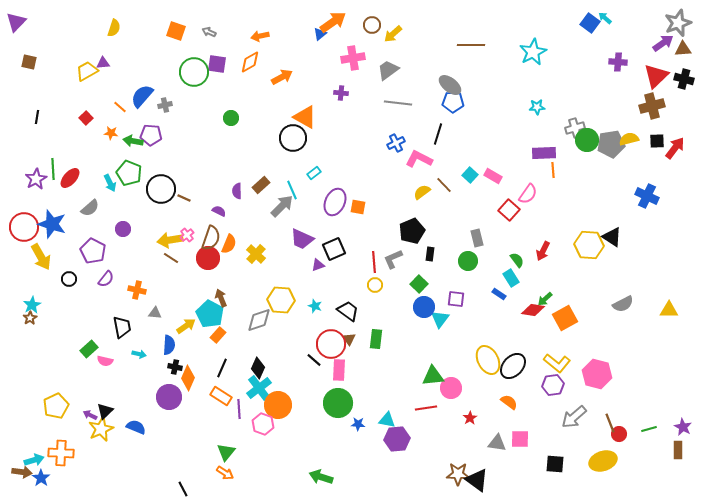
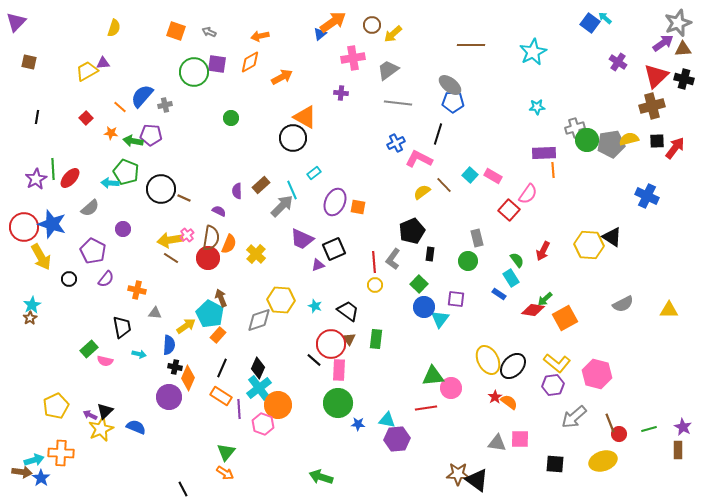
purple cross at (618, 62): rotated 30 degrees clockwise
green pentagon at (129, 173): moved 3 px left, 1 px up
cyan arrow at (110, 183): rotated 120 degrees clockwise
brown semicircle at (211, 238): rotated 10 degrees counterclockwise
gray L-shape at (393, 259): rotated 30 degrees counterclockwise
red star at (470, 418): moved 25 px right, 21 px up
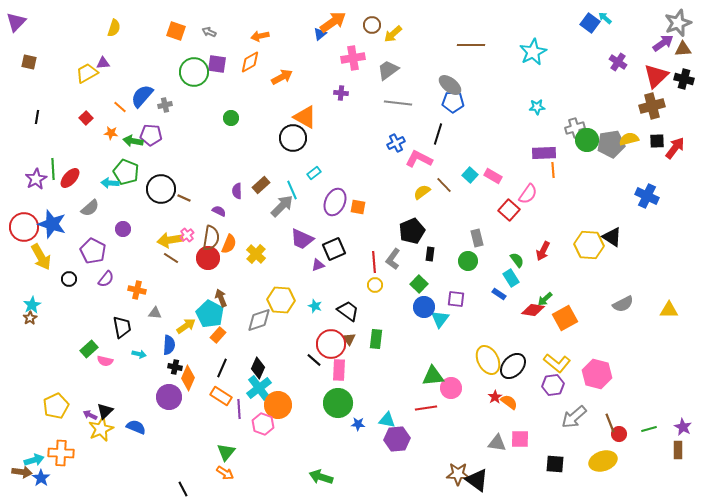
yellow trapezoid at (87, 71): moved 2 px down
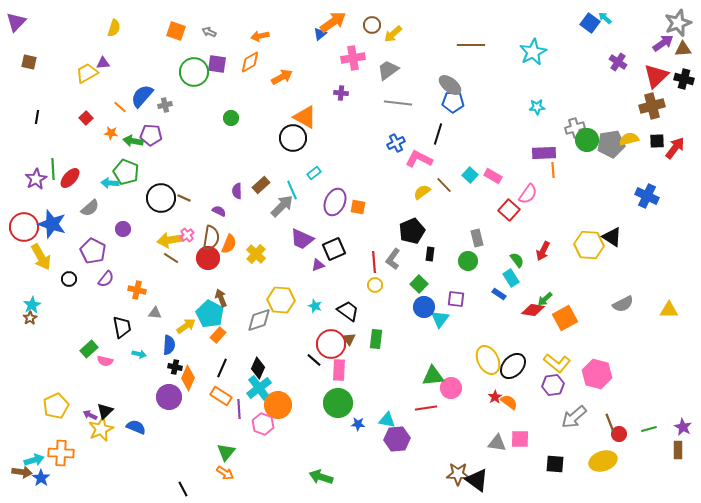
black circle at (161, 189): moved 9 px down
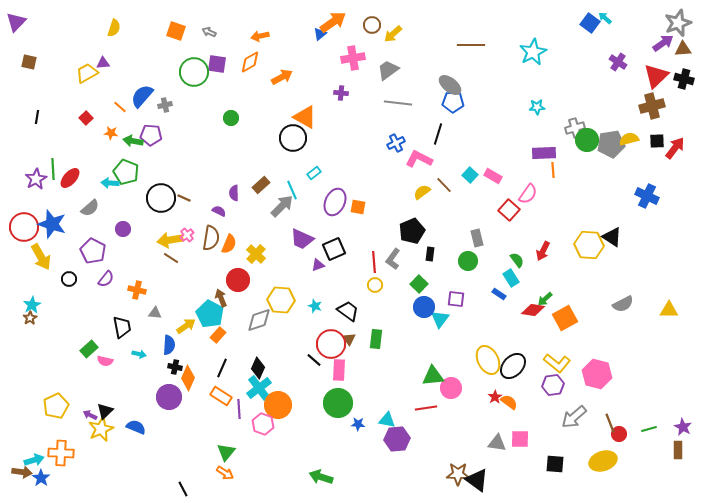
purple semicircle at (237, 191): moved 3 px left, 2 px down
red circle at (208, 258): moved 30 px right, 22 px down
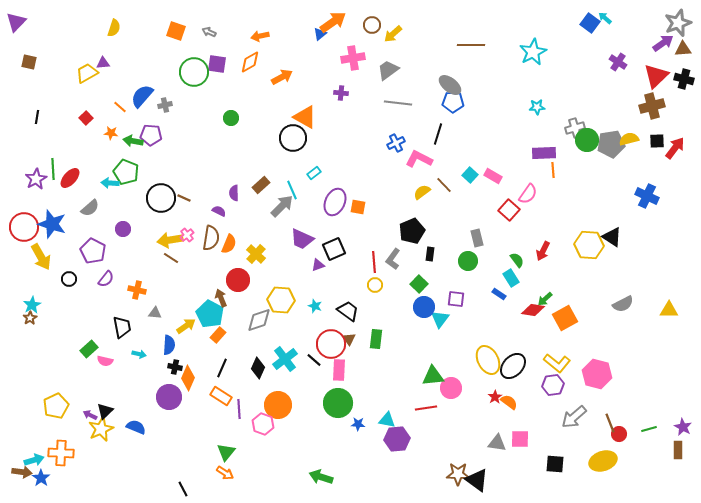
cyan cross at (259, 388): moved 26 px right, 29 px up
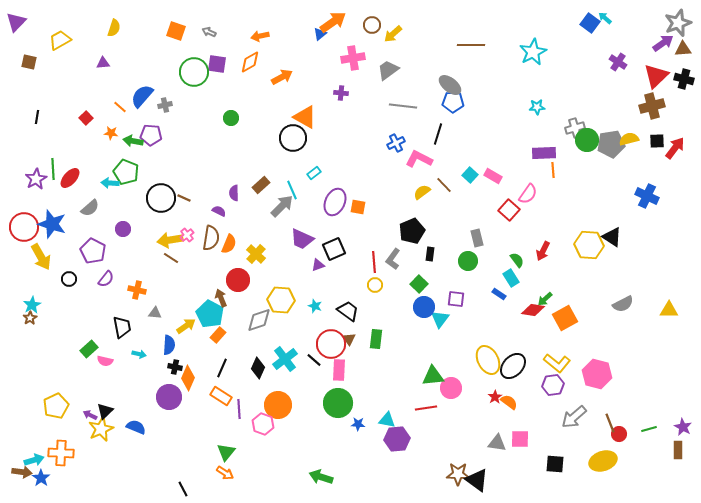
yellow trapezoid at (87, 73): moved 27 px left, 33 px up
gray line at (398, 103): moved 5 px right, 3 px down
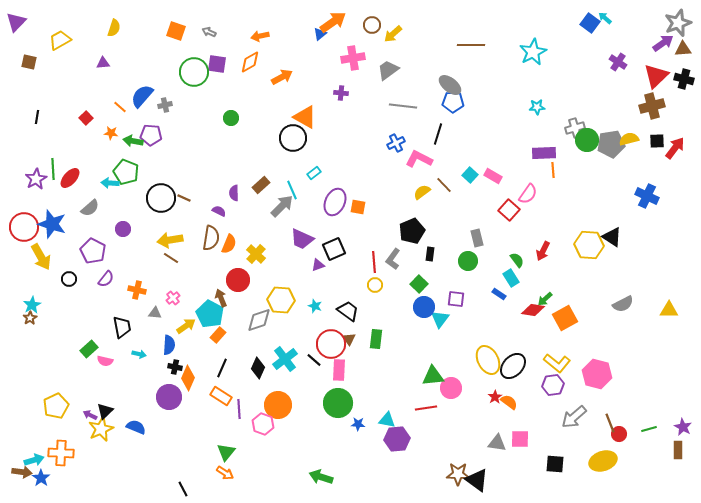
pink cross at (187, 235): moved 14 px left, 63 px down
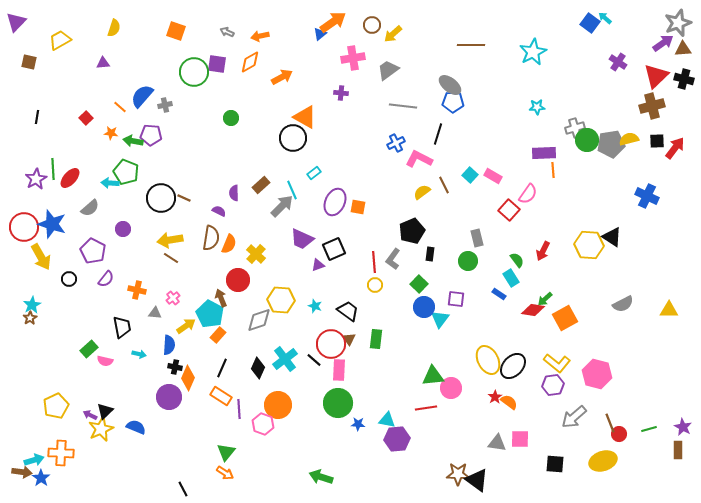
gray arrow at (209, 32): moved 18 px right
brown line at (444, 185): rotated 18 degrees clockwise
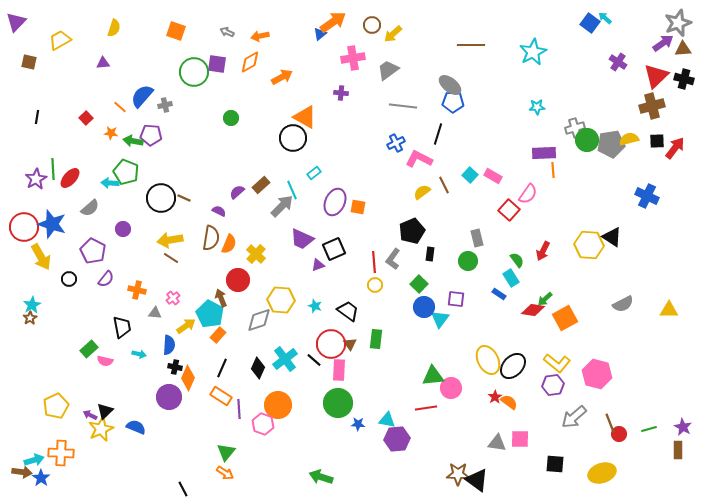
purple semicircle at (234, 193): moved 3 px right, 1 px up; rotated 49 degrees clockwise
brown triangle at (349, 339): moved 1 px right, 5 px down
yellow ellipse at (603, 461): moved 1 px left, 12 px down
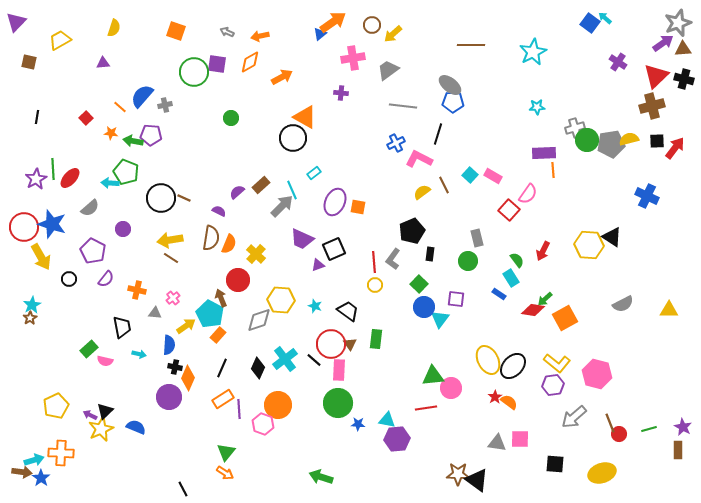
orange rectangle at (221, 396): moved 2 px right, 3 px down; rotated 65 degrees counterclockwise
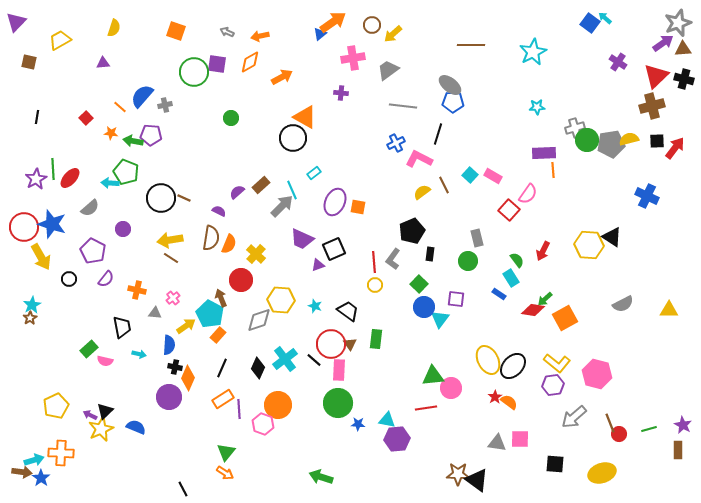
red circle at (238, 280): moved 3 px right
purple star at (683, 427): moved 2 px up
